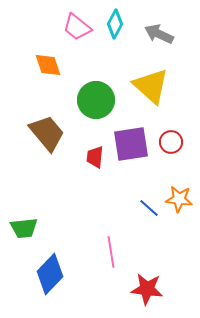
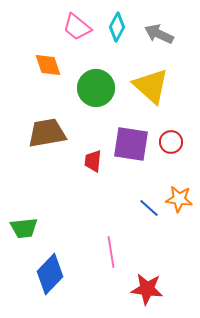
cyan diamond: moved 2 px right, 3 px down
green circle: moved 12 px up
brown trapezoid: rotated 60 degrees counterclockwise
purple square: rotated 18 degrees clockwise
red trapezoid: moved 2 px left, 4 px down
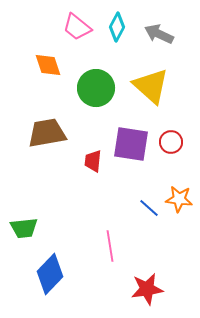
pink line: moved 1 px left, 6 px up
red star: rotated 16 degrees counterclockwise
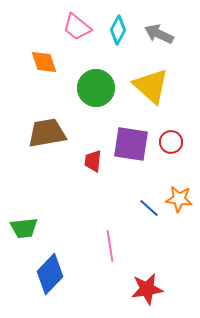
cyan diamond: moved 1 px right, 3 px down
orange diamond: moved 4 px left, 3 px up
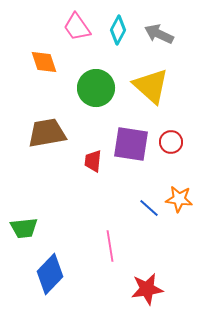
pink trapezoid: rotated 16 degrees clockwise
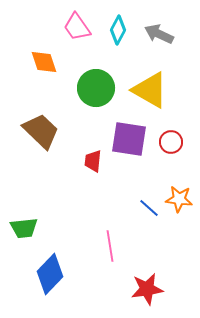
yellow triangle: moved 1 px left, 4 px down; rotated 12 degrees counterclockwise
brown trapezoid: moved 6 px left, 2 px up; rotated 54 degrees clockwise
purple square: moved 2 px left, 5 px up
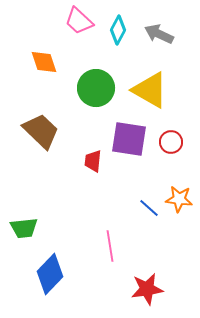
pink trapezoid: moved 2 px right, 6 px up; rotated 12 degrees counterclockwise
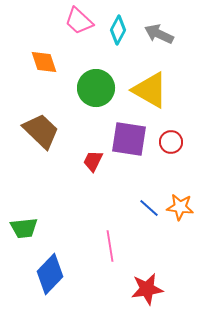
red trapezoid: rotated 20 degrees clockwise
orange star: moved 1 px right, 8 px down
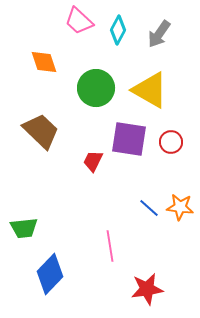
gray arrow: rotated 80 degrees counterclockwise
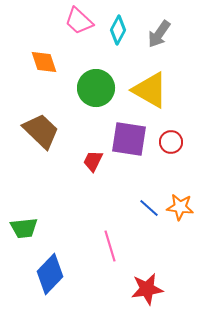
pink line: rotated 8 degrees counterclockwise
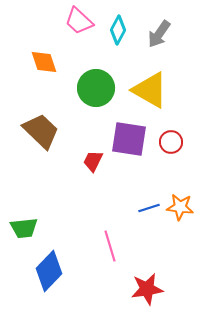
blue line: rotated 60 degrees counterclockwise
blue diamond: moved 1 px left, 3 px up
